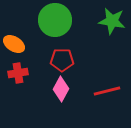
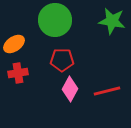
orange ellipse: rotated 65 degrees counterclockwise
pink diamond: moved 9 px right
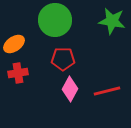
red pentagon: moved 1 px right, 1 px up
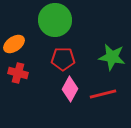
green star: moved 36 px down
red cross: rotated 24 degrees clockwise
red line: moved 4 px left, 3 px down
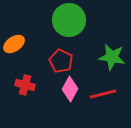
green circle: moved 14 px right
red pentagon: moved 2 px left, 2 px down; rotated 25 degrees clockwise
red cross: moved 7 px right, 12 px down
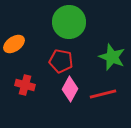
green circle: moved 2 px down
green star: rotated 12 degrees clockwise
red pentagon: rotated 15 degrees counterclockwise
